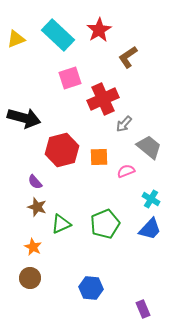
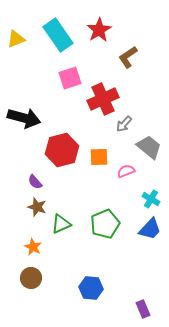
cyan rectangle: rotated 12 degrees clockwise
brown circle: moved 1 px right
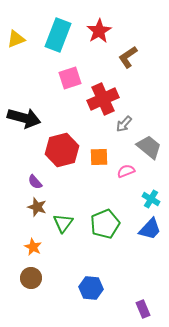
red star: moved 1 px down
cyan rectangle: rotated 56 degrees clockwise
green triangle: moved 2 px right, 1 px up; rotated 30 degrees counterclockwise
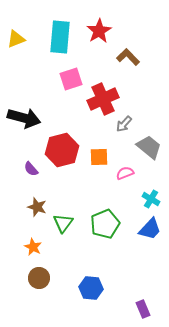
cyan rectangle: moved 2 px right, 2 px down; rotated 16 degrees counterclockwise
brown L-shape: rotated 80 degrees clockwise
pink square: moved 1 px right, 1 px down
pink semicircle: moved 1 px left, 2 px down
purple semicircle: moved 4 px left, 13 px up
brown circle: moved 8 px right
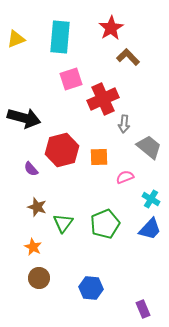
red star: moved 12 px right, 3 px up
gray arrow: rotated 36 degrees counterclockwise
pink semicircle: moved 4 px down
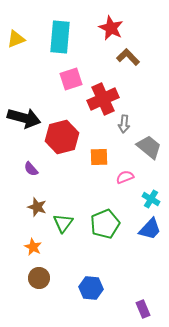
red star: rotated 15 degrees counterclockwise
red hexagon: moved 13 px up
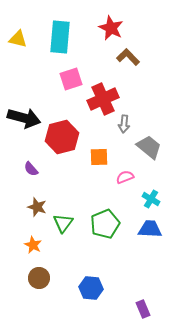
yellow triangle: moved 2 px right; rotated 36 degrees clockwise
blue trapezoid: rotated 130 degrees counterclockwise
orange star: moved 2 px up
